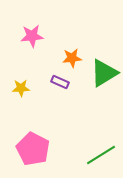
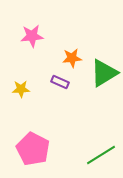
yellow star: moved 1 px down
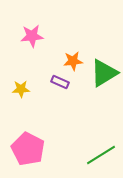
orange star: moved 1 px right, 3 px down
pink pentagon: moved 5 px left
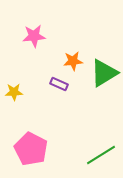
pink star: moved 2 px right
purple rectangle: moved 1 px left, 2 px down
yellow star: moved 7 px left, 3 px down
pink pentagon: moved 3 px right
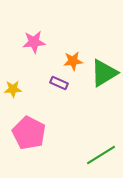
pink star: moved 6 px down
purple rectangle: moved 1 px up
yellow star: moved 1 px left, 3 px up
pink pentagon: moved 2 px left, 16 px up
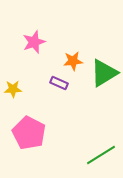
pink star: rotated 15 degrees counterclockwise
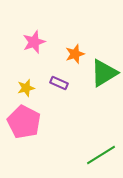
orange star: moved 2 px right, 7 px up; rotated 12 degrees counterclockwise
yellow star: moved 13 px right, 1 px up; rotated 12 degrees counterclockwise
pink pentagon: moved 5 px left, 11 px up
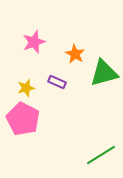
orange star: rotated 24 degrees counterclockwise
green triangle: rotated 16 degrees clockwise
purple rectangle: moved 2 px left, 1 px up
pink pentagon: moved 1 px left, 3 px up
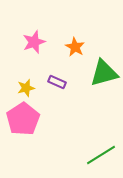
orange star: moved 7 px up
pink pentagon: rotated 12 degrees clockwise
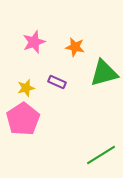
orange star: rotated 18 degrees counterclockwise
